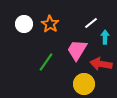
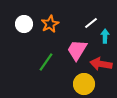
orange star: rotated 12 degrees clockwise
cyan arrow: moved 1 px up
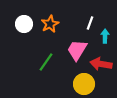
white line: moved 1 px left; rotated 32 degrees counterclockwise
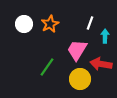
green line: moved 1 px right, 5 px down
yellow circle: moved 4 px left, 5 px up
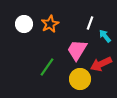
cyan arrow: rotated 40 degrees counterclockwise
red arrow: rotated 35 degrees counterclockwise
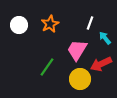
white circle: moved 5 px left, 1 px down
cyan arrow: moved 2 px down
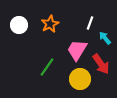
red arrow: rotated 100 degrees counterclockwise
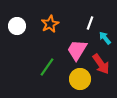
white circle: moved 2 px left, 1 px down
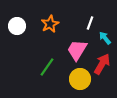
red arrow: moved 1 px right; rotated 115 degrees counterclockwise
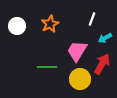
white line: moved 2 px right, 4 px up
cyan arrow: rotated 80 degrees counterclockwise
pink trapezoid: moved 1 px down
green line: rotated 54 degrees clockwise
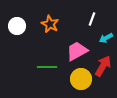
orange star: rotated 18 degrees counterclockwise
cyan arrow: moved 1 px right
pink trapezoid: rotated 30 degrees clockwise
red arrow: moved 1 px right, 2 px down
yellow circle: moved 1 px right
